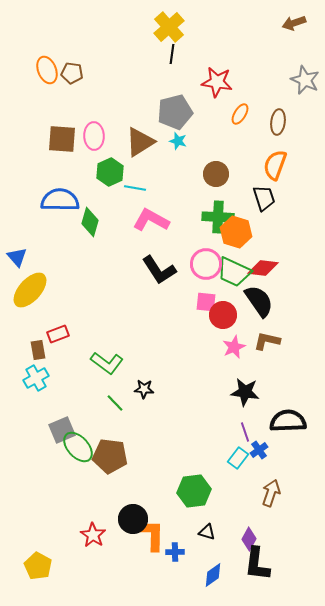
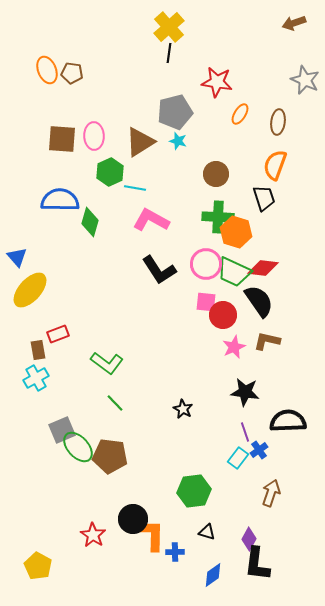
black line at (172, 54): moved 3 px left, 1 px up
black star at (144, 389): moved 39 px right, 20 px down; rotated 24 degrees clockwise
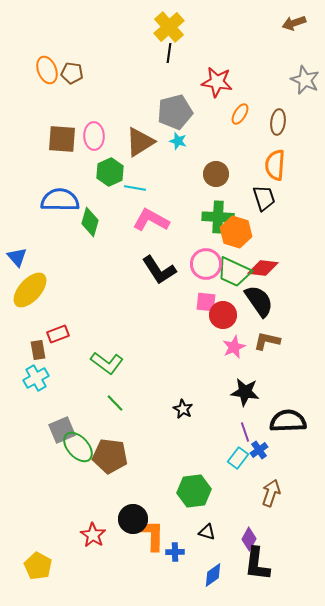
orange semicircle at (275, 165): rotated 16 degrees counterclockwise
